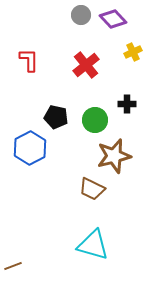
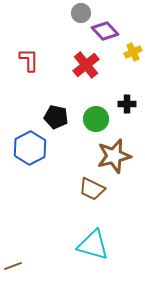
gray circle: moved 2 px up
purple diamond: moved 8 px left, 12 px down
green circle: moved 1 px right, 1 px up
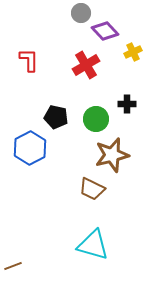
red cross: rotated 8 degrees clockwise
brown star: moved 2 px left, 1 px up
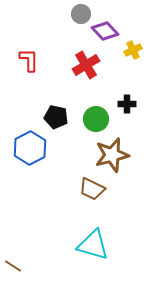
gray circle: moved 1 px down
yellow cross: moved 2 px up
brown line: rotated 54 degrees clockwise
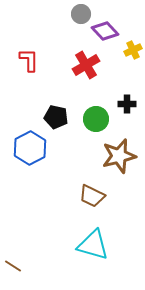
brown star: moved 7 px right, 1 px down
brown trapezoid: moved 7 px down
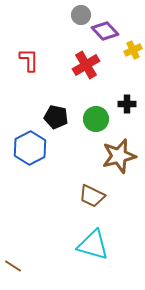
gray circle: moved 1 px down
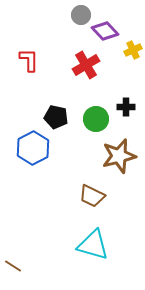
black cross: moved 1 px left, 3 px down
blue hexagon: moved 3 px right
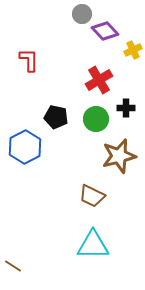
gray circle: moved 1 px right, 1 px up
red cross: moved 13 px right, 15 px down
black cross: moved 1 px down
blue hexagon: moved 8 px left, 1 px up
cyan triangle: rotated 16 degrees counterclockwise
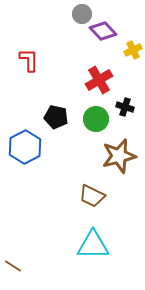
purple diamond: moved 2 px left
black cross: moved 1 px left, 1 px up; rotated 18 degrees clockwise
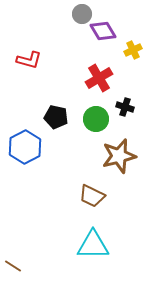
purple diamond: rotated 12 degrees clockwise
red L-shape: rotated 105 degrees clockwise
red cross: moved 2 px up
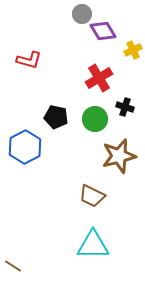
green circle: moved 1 px left
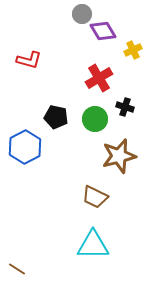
brown trapezoid: moved 3 px right, 1 px down
brown line: moved 4 px right, 3 px down
